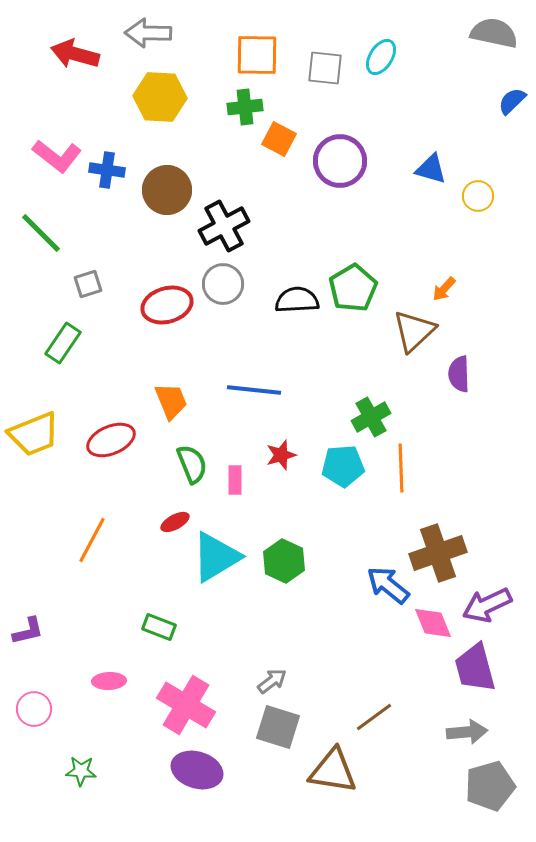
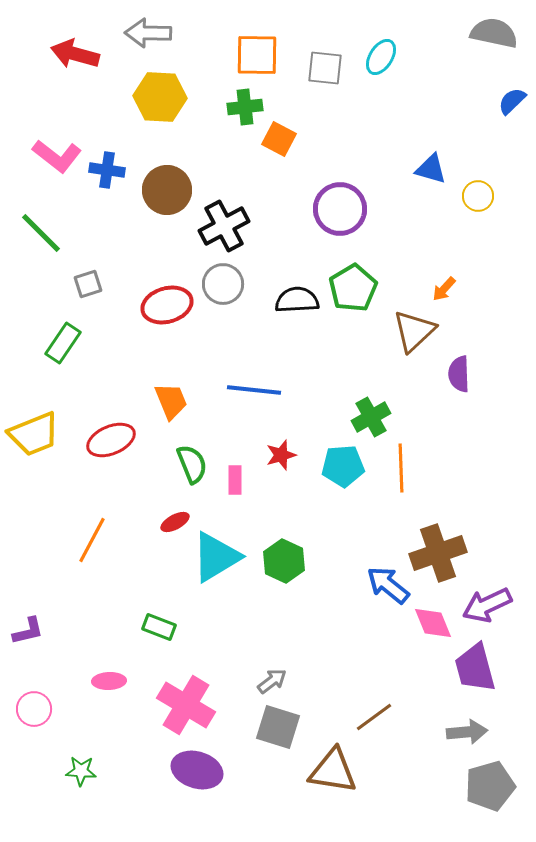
purple circle at (340, 161): moved 48 px down
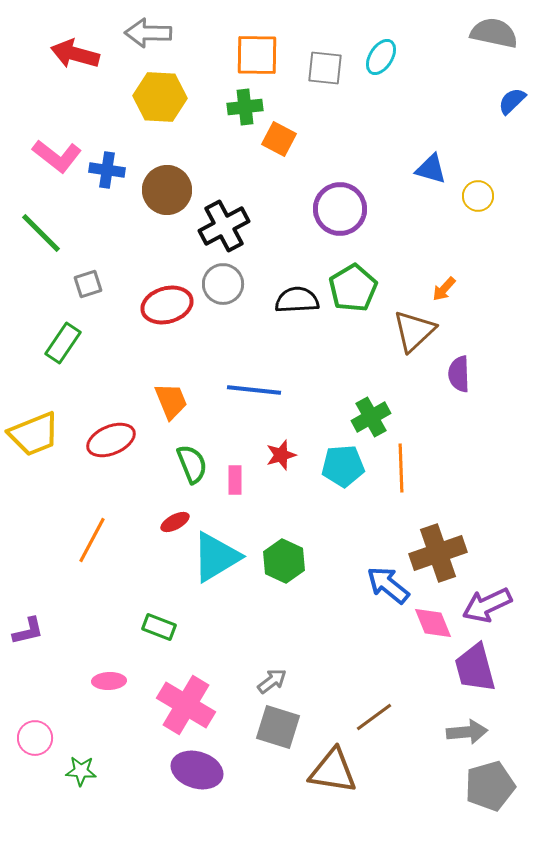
pink circle at (34, 709): moved 1 px right, 29 px down
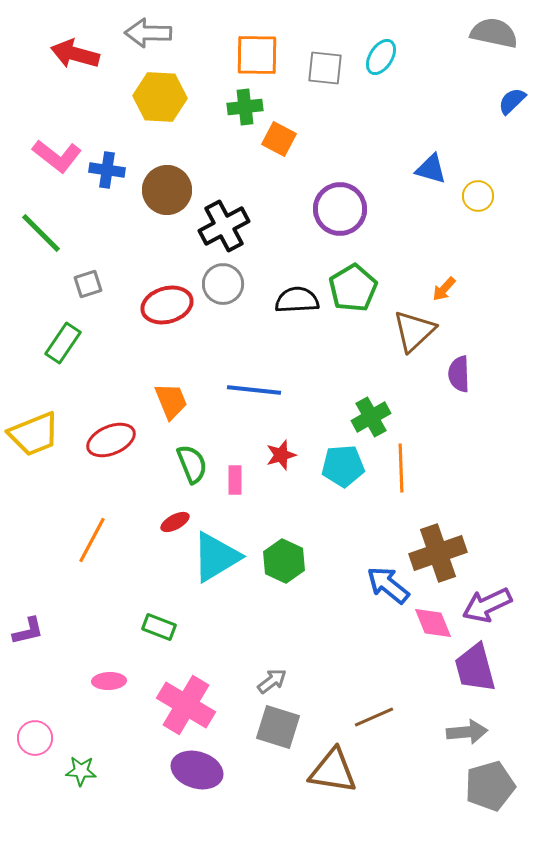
brown line at (374, 717): rotated 12 degrees clockwise
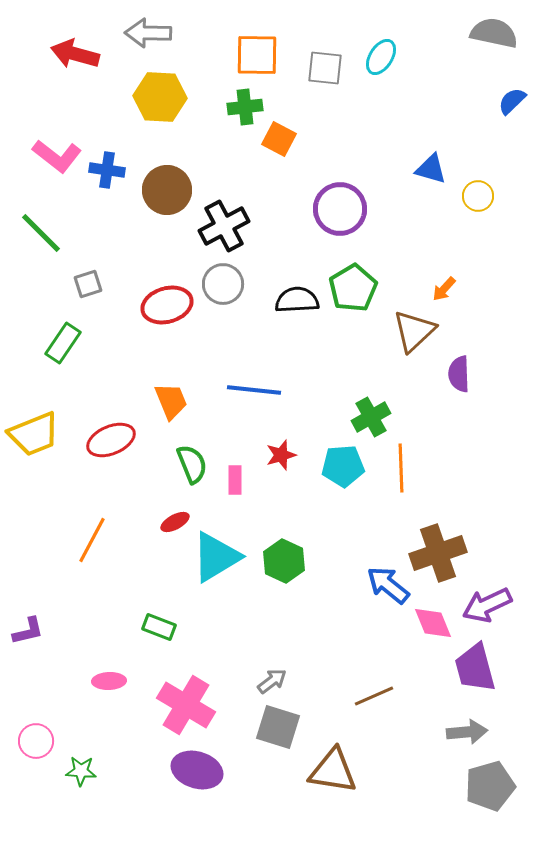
brown line at (374, 717): moved 21 px up
pink circle at (35, 738): moved 1 px right, 3 px down
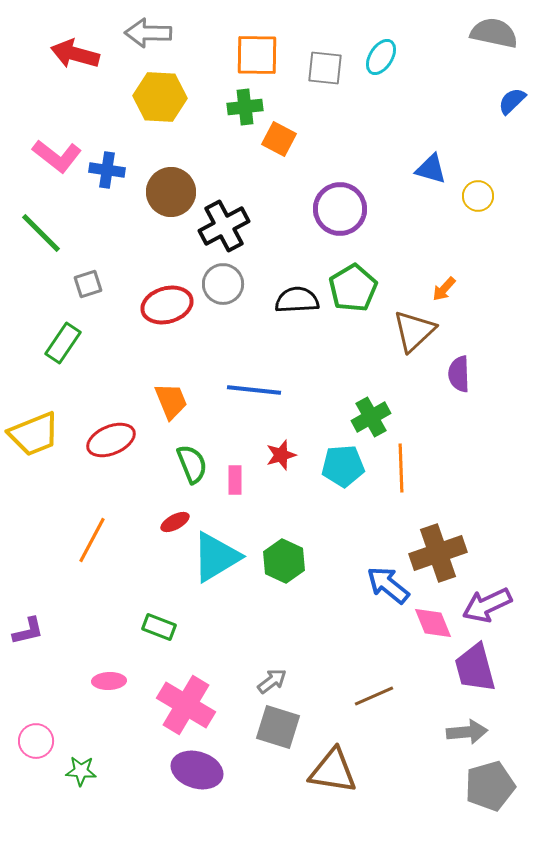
brown circle at (167, 190): moved 4 px right, 2 px down
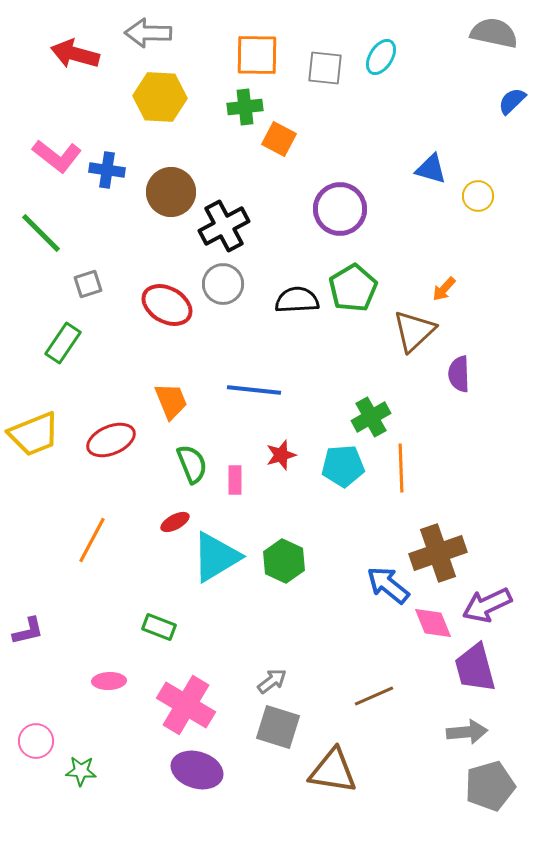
red ellipse at (167, 305): rotated 45 degrees clockwise
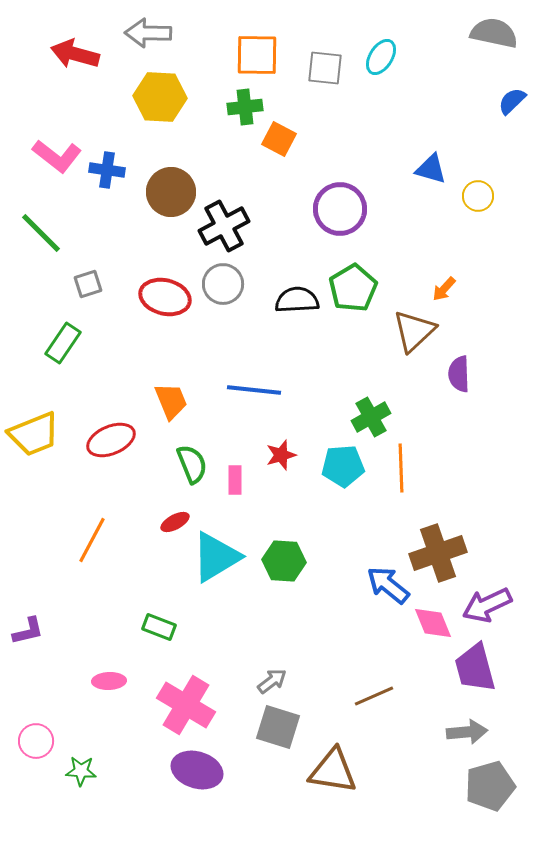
red ellipse at (167, 305): moved 2 px left, 8 px up; rotated 15 degrees counterclockwise
green hexagon at (284, 561): rotated 21 degrees counterclockwise
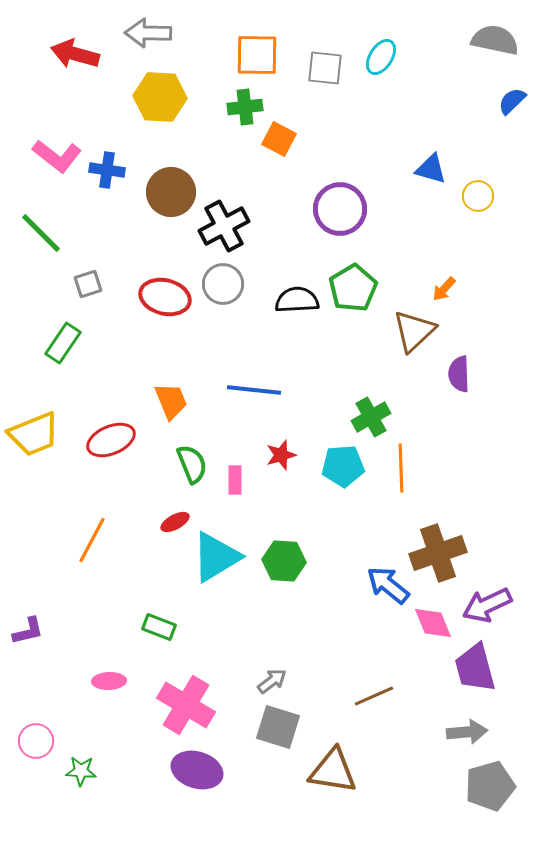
gray semicircle at (494, 33): moved 1 px right, 7 px down
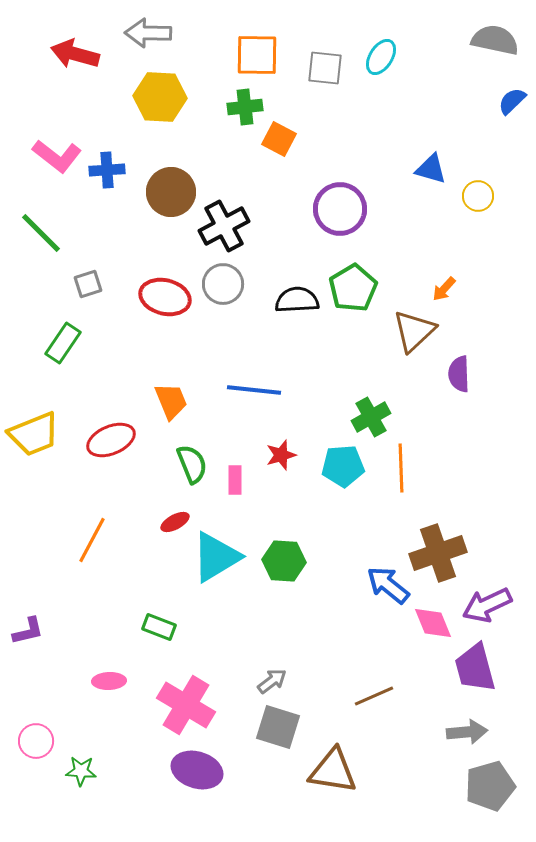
blue cross at (107, 170): rotated 12 degrees counterclockwise
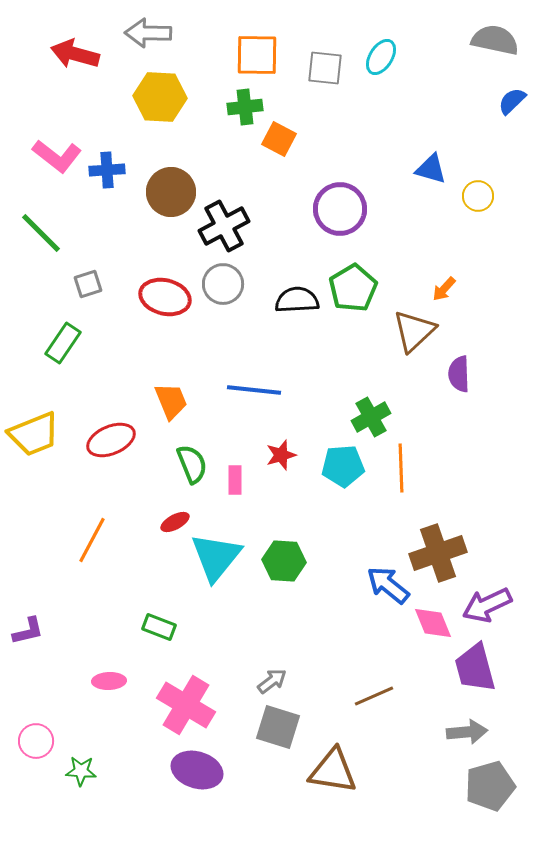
cyan triangle at (216, 557): rotated 20 degrees counterclockwise
